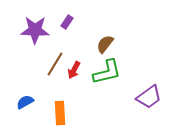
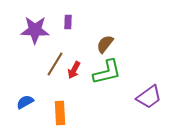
purple rectangle: moved 1 px right; rotated 32 degrees counterclockwise
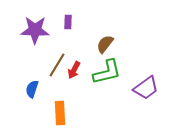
brown line: moved 2 px right, 1 px down
purple trapezoid: moved 3 px left, 9 px up
blue semicircle: moved 7 px right, 13 px up; rotated 42 degrees counterclockwise
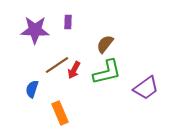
brown line: rotated 25 degrees clockwise
orange rectangle: rotated 20 degrees counterclockwise
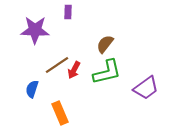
purple rectangle: moved 10 px up
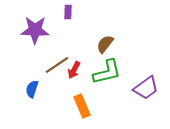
orange rectangle: moved 22 px right, 7 px up
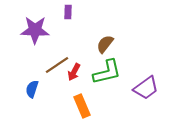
red arrow: moved 2 px down
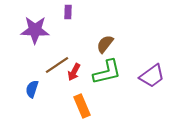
purple trapezoid: moved 6 px right, 12 px up
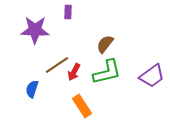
orange rectangle: rotated 10 degrees counterclockwise
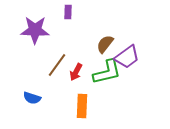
brown line: rotated 20 degrees counterclockwise
red arrow: moved 2 px right
purple trapezoid: moved 25 px left, 19 px up
blue semicircle: moved 9 px down; rotated 90 degrees counterclockwise
orange rectangle: rotated 35 degrees clockwise
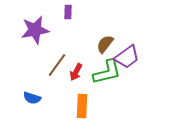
purple star: rotated 12 degrees counterclockwise
